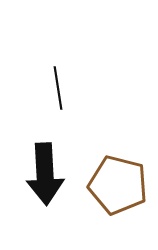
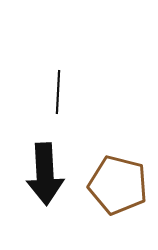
black line: moved 4 px down; rotated 12 degrees clockwise
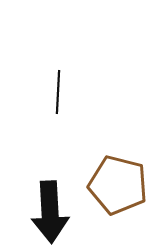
black arrow: moved 5 px right, 38 px down
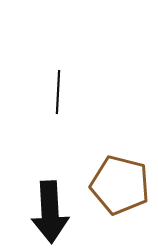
brown pentagon: moved 2 px right
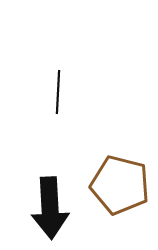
black arrow: moved 4 px up
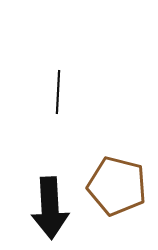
brown pentagon: moved 3 px left, 1 px down
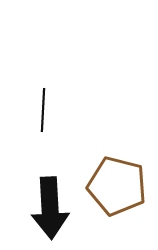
black line: moved 15 px left, 18 px down
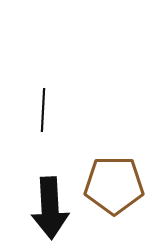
brown pentagon: moved 3 px left, 1 px up; rotated 14 degrees counterclockwise
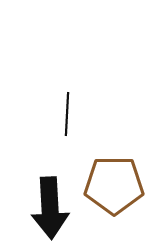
black line: moved 24 px right, 4 px down
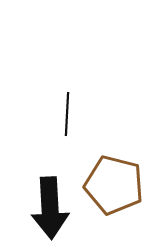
brown pentagon: rotated 14 degrees clockwise
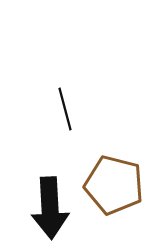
black line: moved 2 px left, 5 px up; rotated 18 degrees counterclockwise
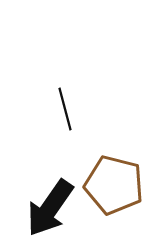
black arrow: rotated 38 degrees clockwise
